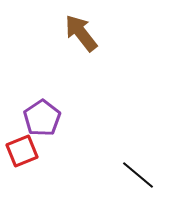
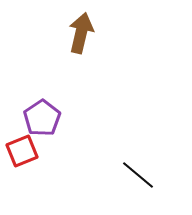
brown arrow: rotated 51 degrees clockwise
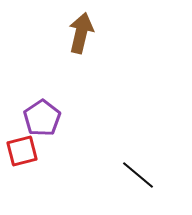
red square: rotated 8 degrees clockwise
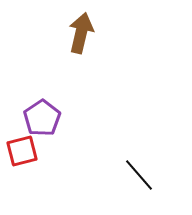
black line: moved 1 px right; rotated 9 degrees clockwise
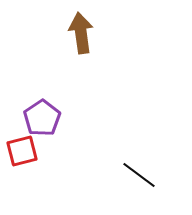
brown arrow: rotated 21 degrees counterclockwise
black line: rotated 12 degrees counterclockwise
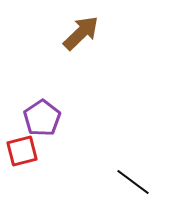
brown arrow: rotated 54 degrees clockwise
black line: moved 6 px left, 7 px down
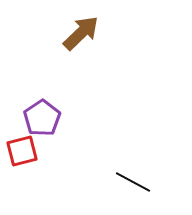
black line: rotated 9 degrees counterclockwise
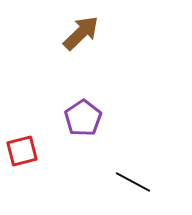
purple pentagon: moved 41 px right
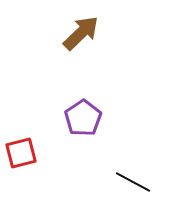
red square: moved 1 px left, 2 px down
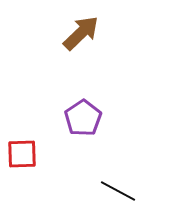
red square: moved 1 px right, 1 px down; rotated 12 degrees clockwise
black line: moved 15 px left, 9 px down
